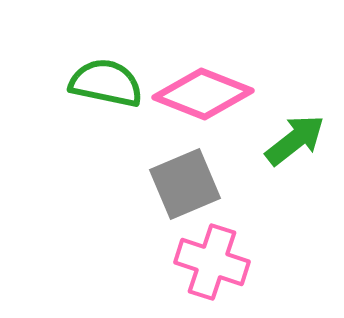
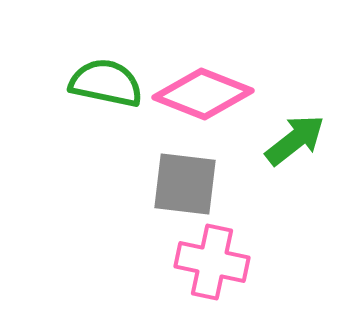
gray square: rotated 30 degrees clockwise
pink cross: rotated 6 degrees counterclockwise
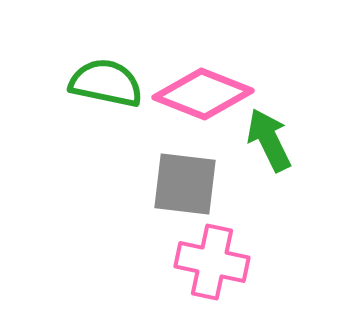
green arrow: moved 26 px left; rotated 78 degrees counterclockwise
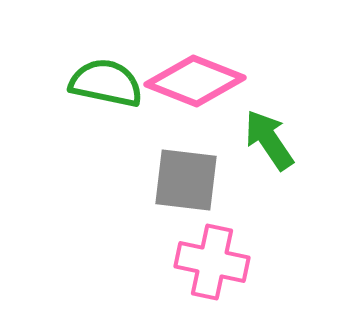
pink diamond: moved 8 px left, 13 px up
green arrow: rotated 8 degrees counterclockwise
gray square: moved 1 px right, 4 px up
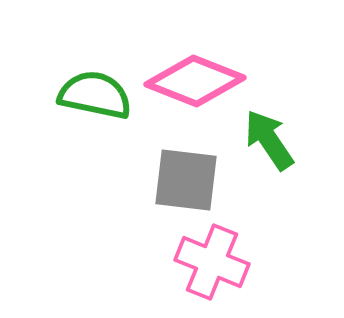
green semicircle: moved 11 px left, 12 px down
pink cross: rotated 10 degrees clockwise
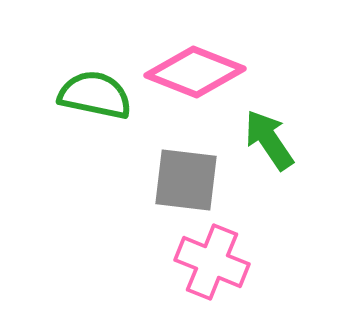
pink diamond: moved 9 px up
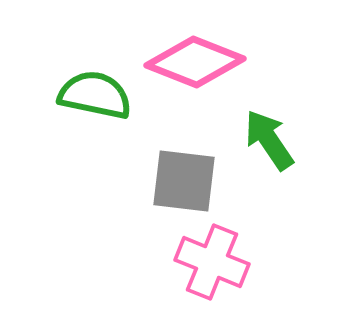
pink diamond: moved 10 px up
gray square: moved 2 px left, 1 px down
